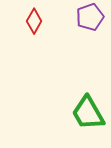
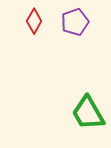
purple pentagon: moved 15 px left, 5 px down
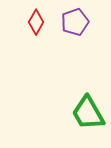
red diamond: moved 2 px right, 1 px down
